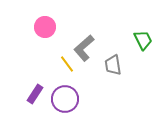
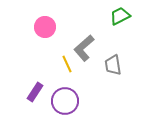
green trapezoid: moved 23 px left, 24 px up; rotated 90 degrees counterclockwise
yellow line: rotated 12 degrees clockwise
purple rectangle: moved 2 px up
purple circle: moved 2 px down
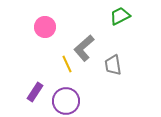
purple circle: moved 1 px right
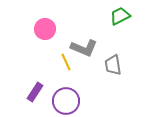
pink circle: moved 2 px down
gray L-shape: rotated 116 degrees counterclockwise
yellow line: moved 1 px left, 2 px up
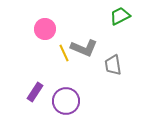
yellow line: moved 2 px left, 9 px up
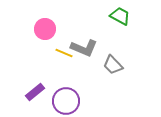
green trapezoid: rotated 55 degrees clockwise
yellow line: rotated 42 degrees counterclockwise
gray trapezoid: rotated 35 degrees counterclockwise
purple rectangle: rotated 18 degrees clockwise
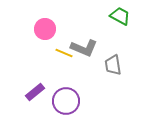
gray trapezoid: rotated 35 degrees clockwise
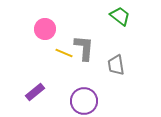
green trapezoid: rotated 10 degrees clockwise
gray L-shape: rotated 108 degrees counterclockwise
gray trapezoid: moved 3 px right
purple circle: moved 18 px right
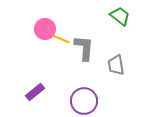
yellow line: moved 3 px left, 14 px up
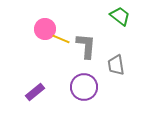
gray L-shape: moved 2 px right, 2 px up
purple circle: moved 14 px up
